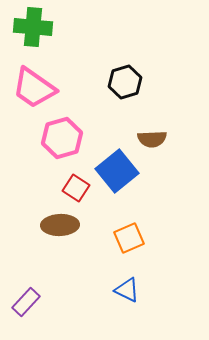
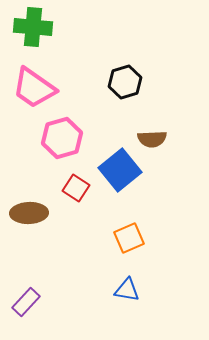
blue square: moved 3 px right, 1 px up
brown ellipse: moved 31 px left, 12 px up
blue triangle: rotated 16 degrees counterclockwise
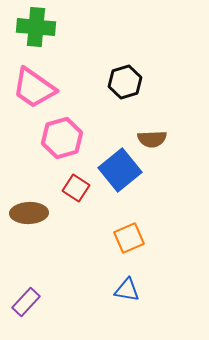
green cross: moved 3 px right
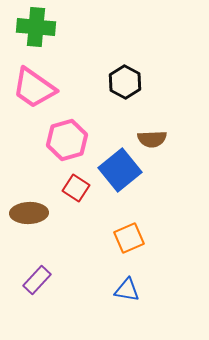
black hexagon: rotated 16 degrees counterclockwise
pink hexagon: moved 5 px right, 2 px down
purple rectangle: moved 11 px right, 22 px up
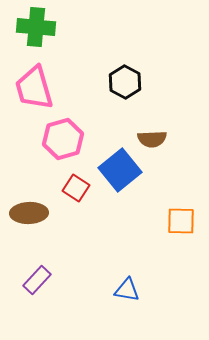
pink trapezoid: rotated 39 degrees clockwise
pink hexagon: moved 4 px left, 1 px up
orange square: moved 52 px right, 17 px up; rotated 24 degrees clockwise
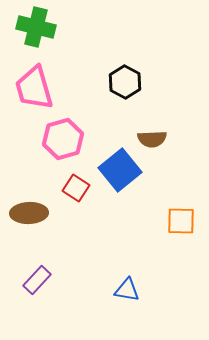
green cross: rotated 9 degrees clockwise
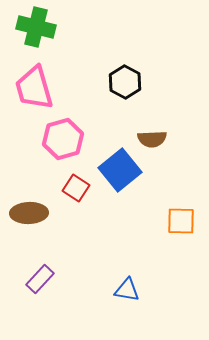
purple rectangle: moved 3 px right, 1 px up
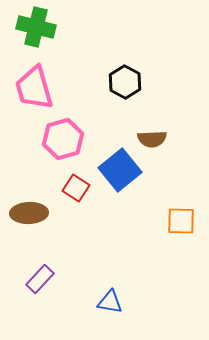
blue triangle: moved 17 px left, 12 px down
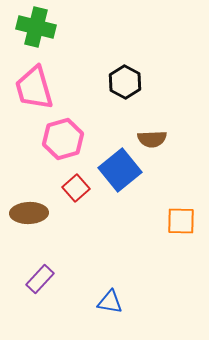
red square: rotated 16 degrees clockwise
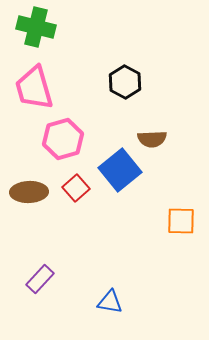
brown ellipse: moved 21 px up
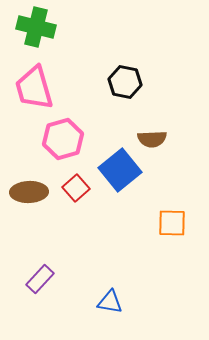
black hexagon: rotated 16 degrees counterclockwise
orange square: moved 9 px left, 2 px down
